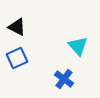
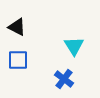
cyan triangle: moved 4 px left; rotated 10 degrees clockwise
blue square: moved 1 px right, 2 px down; rotated 25 degrees clockwise
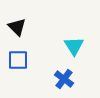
black triangle: rotated 18 degrees clockwise
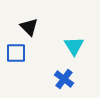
black triangle: moved 12 px right
blue square: moved 2 px left, 7 px up
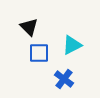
cyan triangle: moved 2 px left, 1 px up; rotated 35 degrees clockwise
blue square: moved 23 px right
